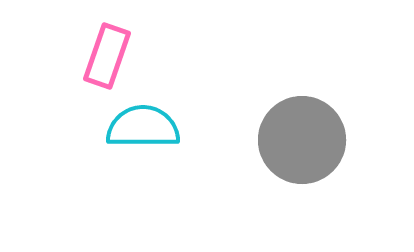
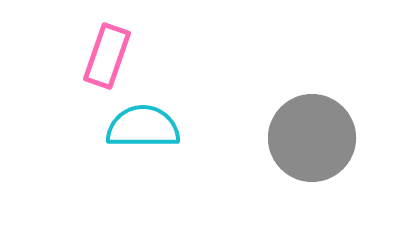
gray circle: moved 10 px right, 2 px up
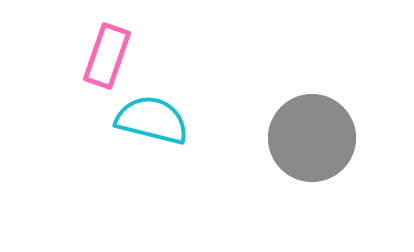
cyan semicircle: moved 9 px right, 7 px up; rotated 14 degrees clockwise
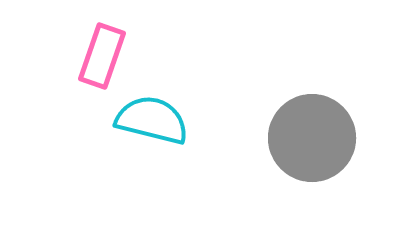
pink rectangle: moved 5 px left
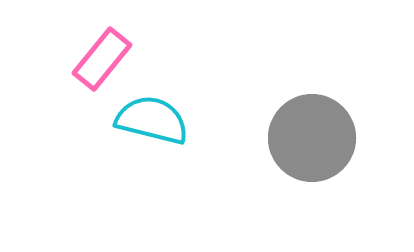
pink rectangle: moved 3 px down; rotated 20 degrees clockwise
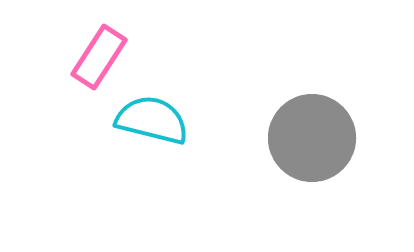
pink rectangle: moved 3 px left, 2 px up; rotated 6 degrees counterclockwise
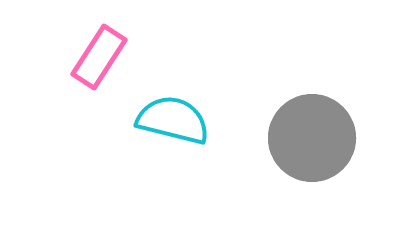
cyan semicircle: moved 21 px right
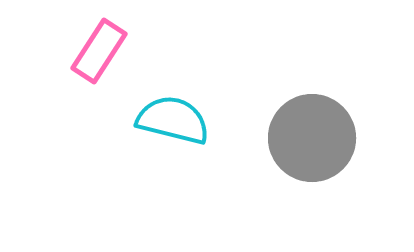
pink rectangle: moved 6 px up
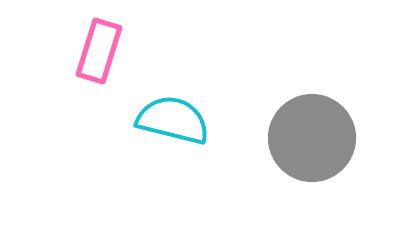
pink rectangle: rotated 16 degrees counterclockwise
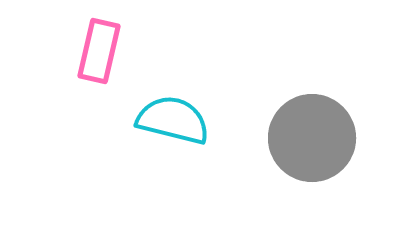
pink rectangle: rotated 4 degrees counterclockwise
